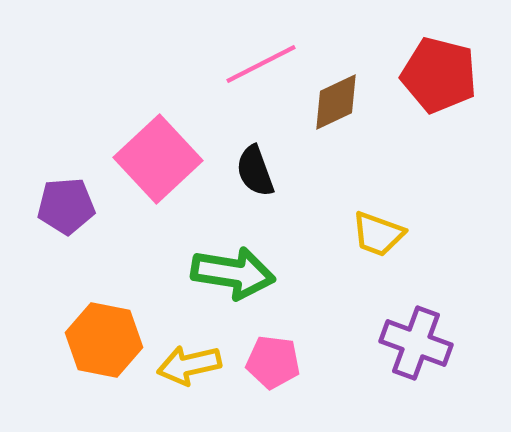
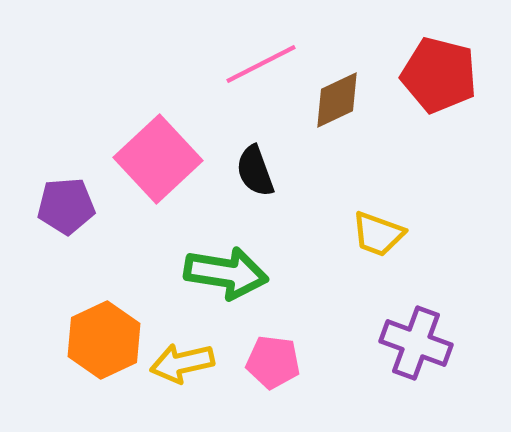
brown diamond: moved 1 px right, 2 px up
green arrow: moved 7 px left
orange hexagon: rotated 24 degrees clockwise
yellow arrow: moved 7 px left, 2 px up
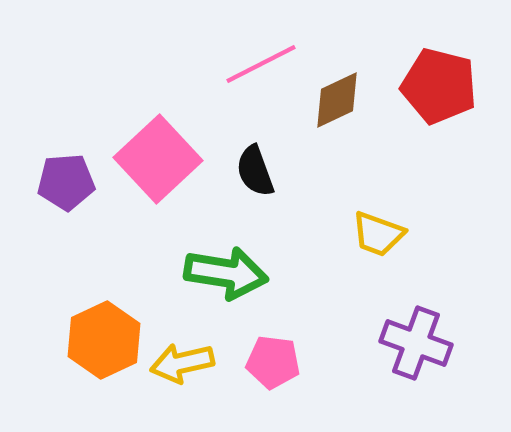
red pentagon: moved 11 px down
purple pentagon: moved 24 px up
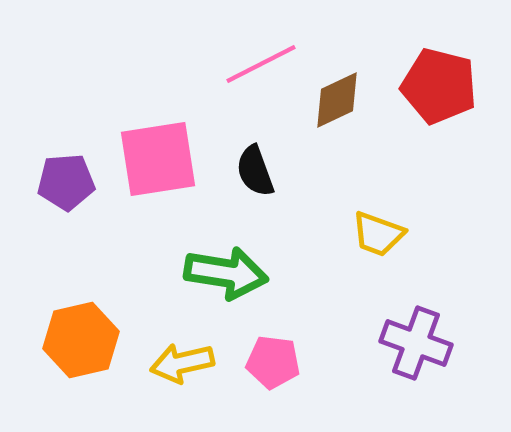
pink square: rotated 34 degrees clockwise
orange hexagon: moved 23 px left; rotated 12 degrees clockwise
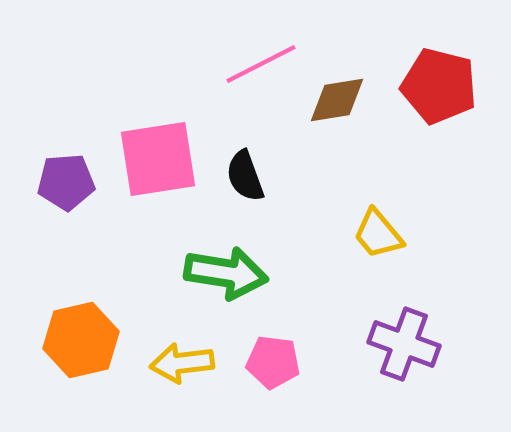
brown diamond: rotated 16 degrees clockwise
black semicircle: moved 10 px left, 5 px down
yellow trapezoid: rotated 30 degrees clockwise
purple cross: moved 12 px left, 1 px down
yellow arrow: rotated 6 degrees clockwise
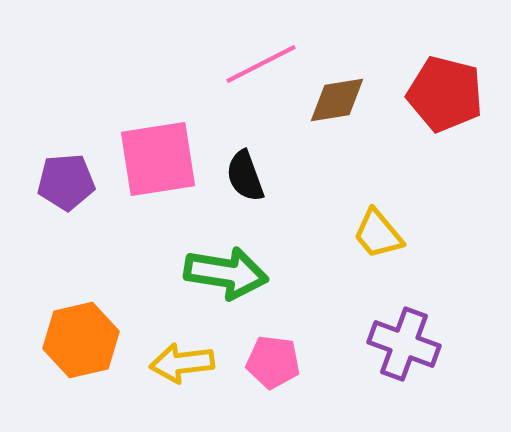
red pentagon: moved 6 px right, 8 px down
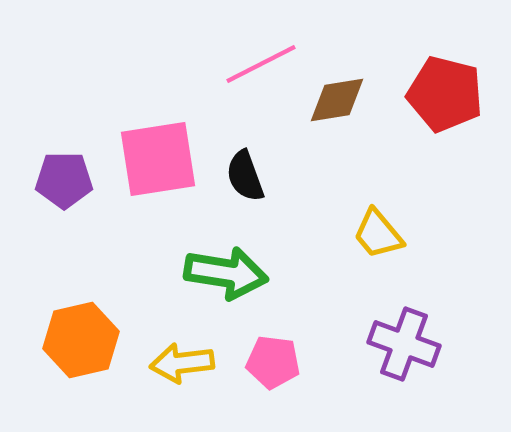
purple pentagon: moved 2 px left, 2 px up; rotated 4 degrees clockwise
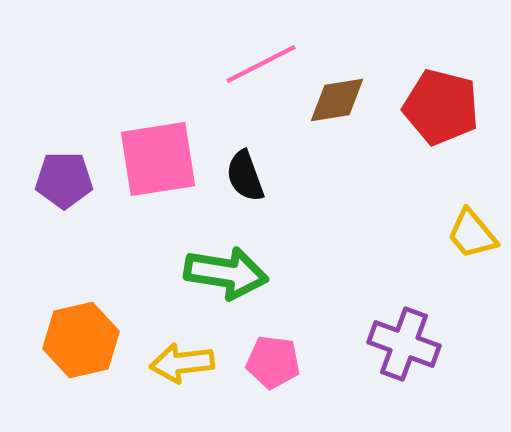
red pentagon: moved 4 px left, 13 px down
yellow trapezoid: moved 94 px right
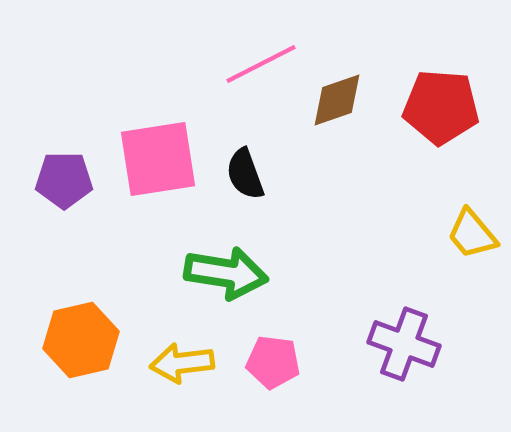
brown diamond: rotated 10 degrees counterclockwise
red pentagon: rotated 10 degrees counterclockwise
black semicircle: moved 2 px up
